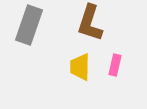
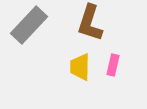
gray rectangle: rotated 24 degrees clockwise
pink rectangle: moved 2 px left
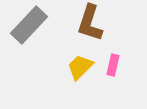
yellow trapezoid: rotated 44 degrees clockwise
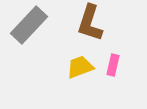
yellow trapezoid: rotated 24 degrees clockwise
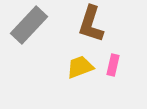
brown L-shape: moved 1 px right, 1 px down
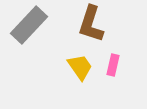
yellow trapezoid: rotated 76 degrees clockwise
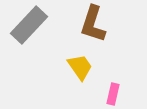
brown L-shape: moved 2 px right
pink rectangle: moved 29 px down
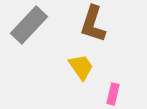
yellow trapezoid: moved 1 px right
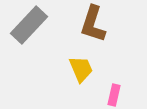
yellow trapezoid: moved 2 px down; rotated 12 degrees clockwise
pink rectangle: moved 1 px right, 1 px down
